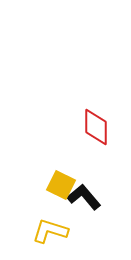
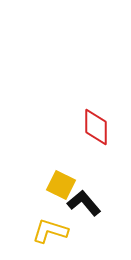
black L-shape: moved 6 px down
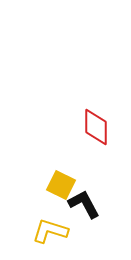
black L-shape: moved 1 px down; rotated 12 degrees clockwise
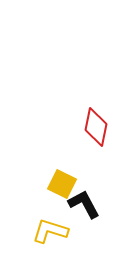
red diamond: rotated 12 degrees clockwise
yellow square: moved 1 px right, 1 px up
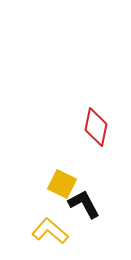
yellow L-shape: rotated 24 degrees clockwise
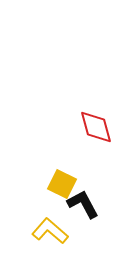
red diamond: rotated 27 degrees counterclockwise
black L-shape: moved 1 px left
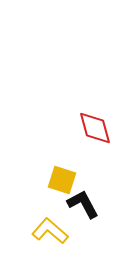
red diamond: moved 1 px left, 1 px down
yellow square: moved 4 px up; rotated 8 degrees counterclockwise
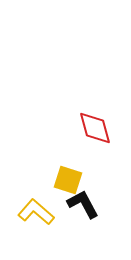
yellow square: moved 6 px right
yellow L-shape: moved 14 px left, 19 px up
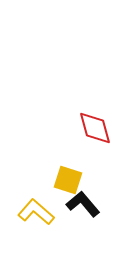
black L-shape: rotated 12 degrees counterclockwise
